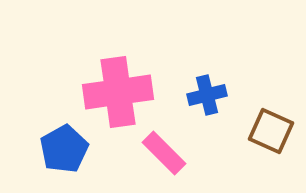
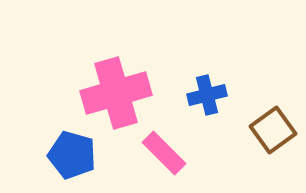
pink cross: moved 2 px left, 1 px down; rotated 8 degrees counterclockwise
brown square: moved 2 px right, 1 px up; rotated 30 degrees clockwise
blue pentagon: moved 8 px right, 6 px down; rotated 27 degrees counterclockwise
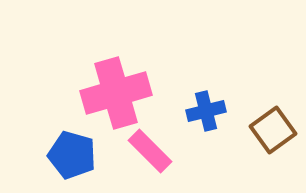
blue cross: moved 1 px left, 16 px down
pink rectangle: moved 14 px left, 2 px up
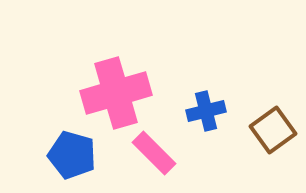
pink rectangle: moved 4 px right, 2 px down
